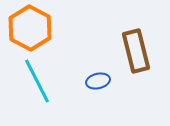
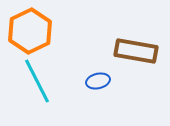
orange hexagon: moved 3 px down; rotated 6 degrees clockwise
brown rectangle: rotated 66 degrees counterclockwise
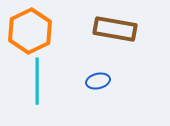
brown rectangle: moved 21 px left, 22 px up
cyan line: rotated 27 degrees clockwise
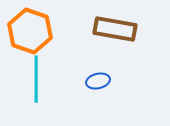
orange hexagon: rotated 15 degrees counterclockwise
cyan line: moved 1 px left, 2 px up
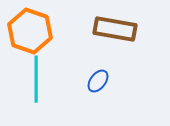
blue ellipse: rotated 40 degrees counterclockwise
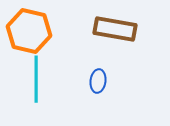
orange hexagon: moved 1 px left; rotated 6 degrees counterclockwise
blue ellipse: rotated 30 degrees counterclockwise
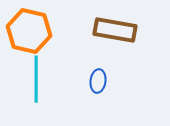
brown rectangle: moved 1 px down
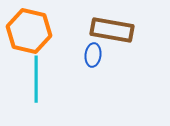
brown rectangle: moved 3 px left
blue ellipse: moved 5 px left, 26 px up
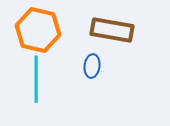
orange hexagon: moved 9 px right, 1 px up
blue ellipse: moved 1 px left, 11 px down
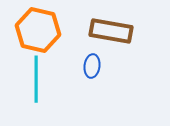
brown rectangle: moved 1 px left, 1 px down
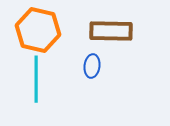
brown rectangle: rotated 9 degrees counterclockwise
